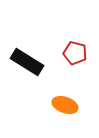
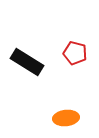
orange ellipse: moved 1 px right, 13 px down; rotated 25 degrees counterclockwise
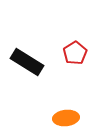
red pentagon: rotated 25 degrees clockwise
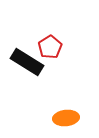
red pentagon: moved 25 px left, 6 px up
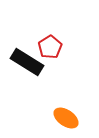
orange ellipse: rotated 40 degrees clockwise
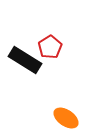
black rectangle: moved 2 px left, 2 px up
